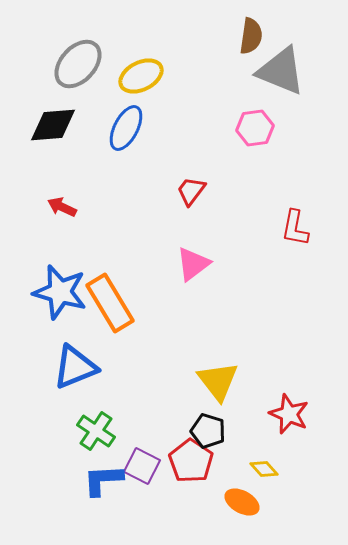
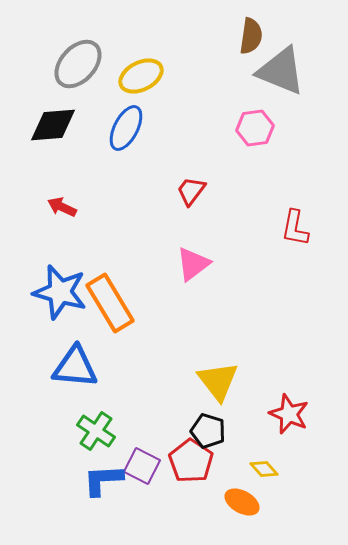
blue triangle: rotated 27 degrees clockwise
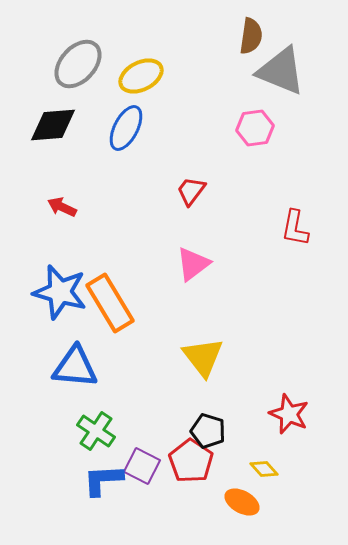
yellow triangle: moved 15 px left, 24 px up
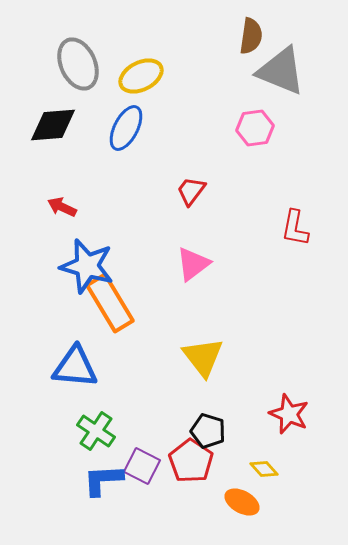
gray ellipse: rotated 66 degrees counterclockwise
blue star: moved 27 px right, 26 px up
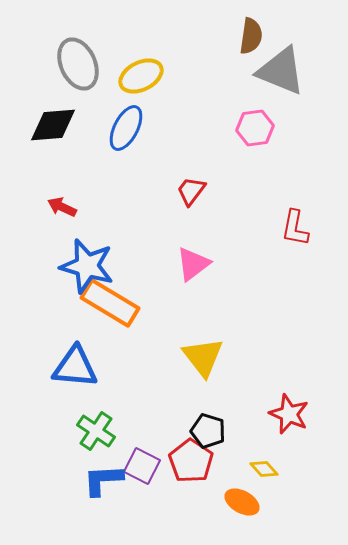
orange rectangle: rotated 28 degrees counterclockwise
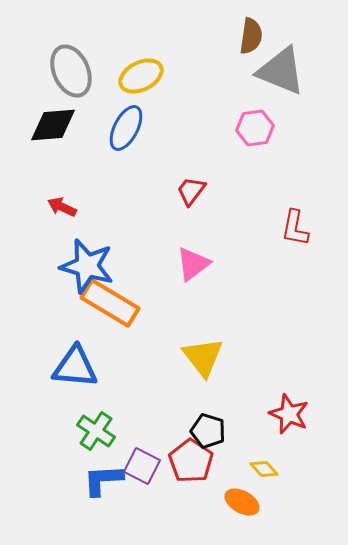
gray ellipse: moved 7 px left, 7 px down
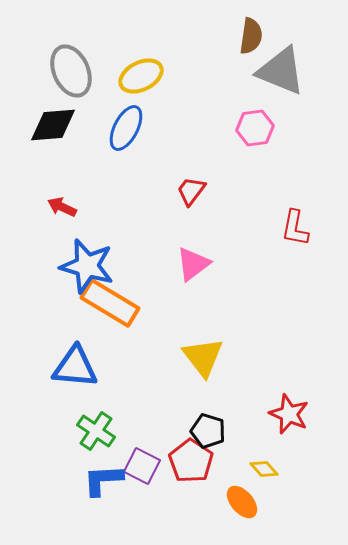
orange ellipse: rotated 20 degrees clockwise
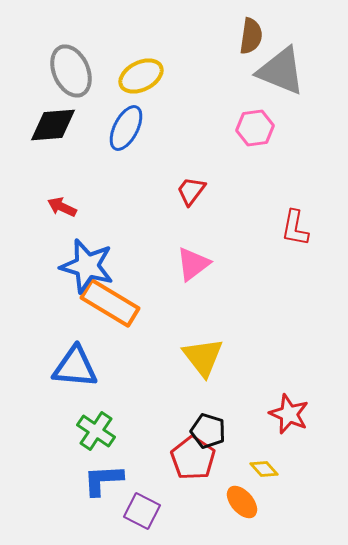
red pentagon: moved 2 px right, 3 px up
purple square: moved 45 px down
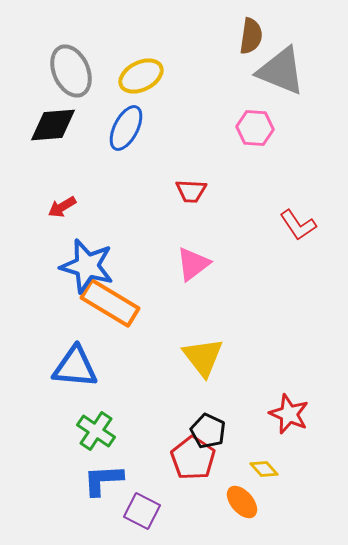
pink hexagon: rotated 12 degrees clockwise
red trapezoid: rotated 124 degrees counterclockwise
red arrow: rotated 56 degrees counterclockwise
red L-shape: moved 3 px right, 3 px up; rotated 45 degrees counterclockwise
black pentagon: rotated 8 degrees clockwise
